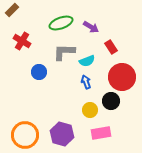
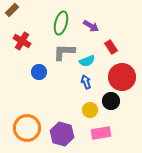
green ellipse: rotated 55 degrees counterclockwise
purple arrow: moved 1 px up
orange circle: moved 2 px right, 7 px up
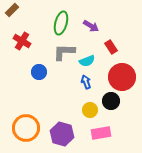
orange circle: moved 1 px left
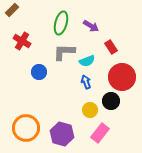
pink rectangle: moved 1 px left; rotated 42 degrees counterclockwise
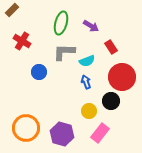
yellow circle: moved 1 px left, 1 px down
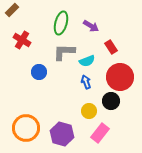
red cross: moved 1 px up
red circle: moved 2 px left
